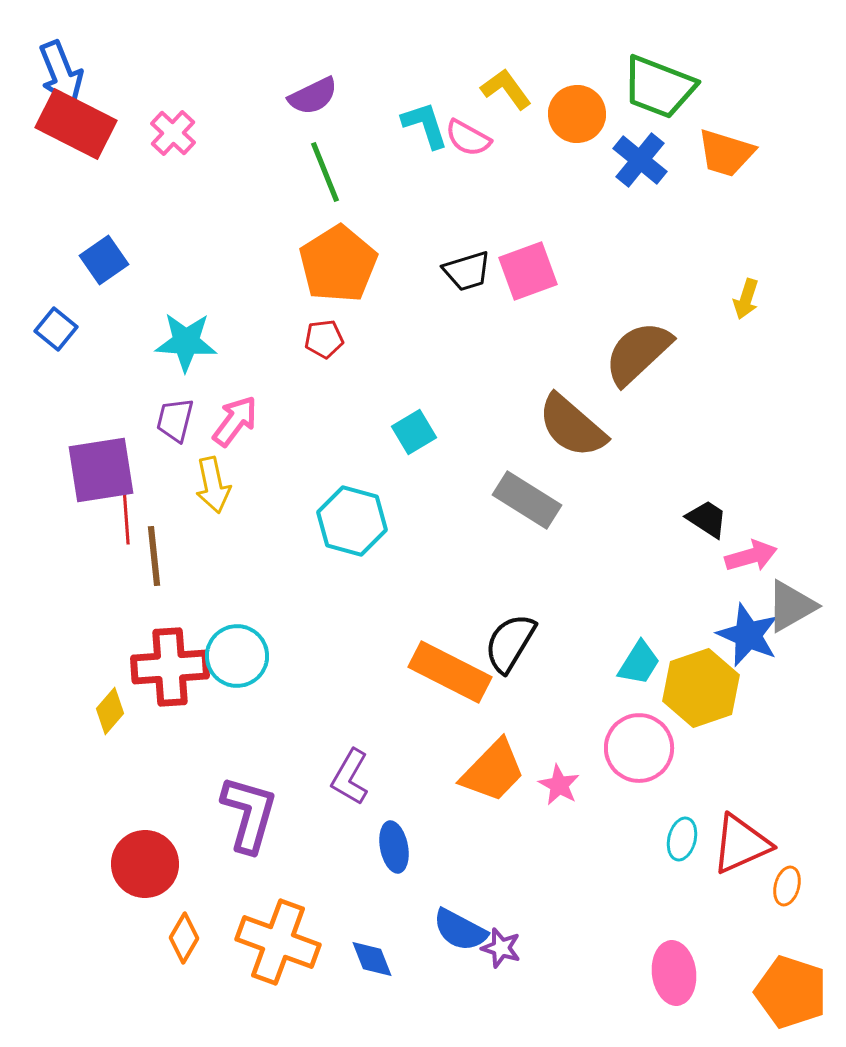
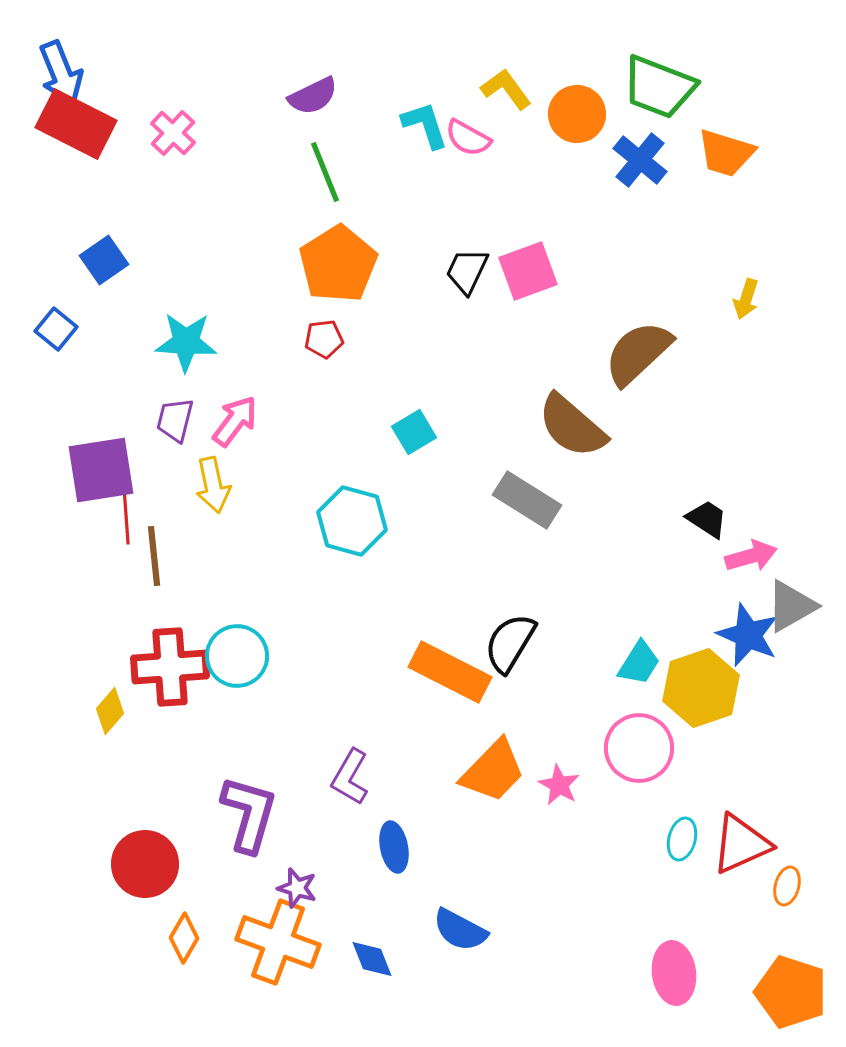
black trapezoid at (467, 271): rotated 132 degrees clockwise
purple star at (501, 948): moved 204 px left, 60 px up
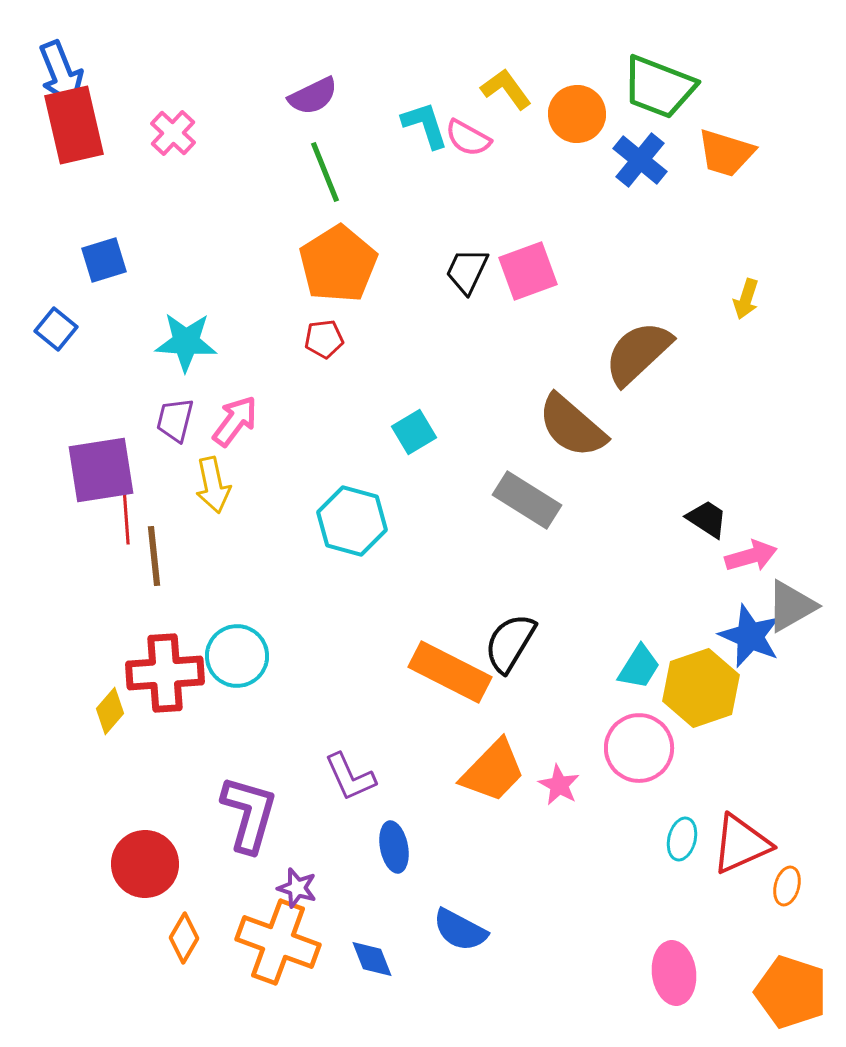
red rectangle at (76, 124): moved 2 px left, 1 px down; rotated 50 degrees clockwise
blue square at (104, 260): rotated 18 degrees clockwise
blue star at (748, 635): moved 2 px right, 1 px down
cyan trapezoid at (639, 663): moved 4 px down
red cross at (170, 667): moved 5 px left, 6 px down
purple L-shape at (350, 777): rotated 54 degrees counterclockwise
